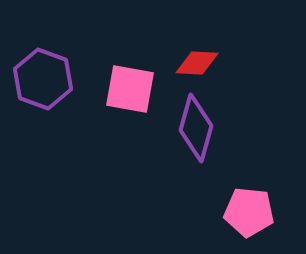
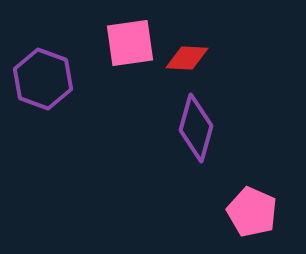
red diamond: moved 10 px left, 5 px up
pink square: moved 46 px up; rotated 18 degrees counterclockwise
pink pentagon: moved 3 px right; rotated 18 degrees clockwise
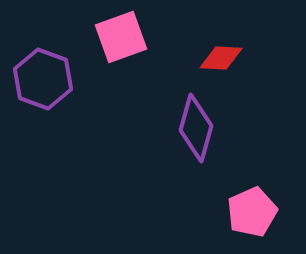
pink square: moved 9 px left, 6 px up; rotated 12 degrees counterclockwise
red diamond: moved 34 px right
pink pentagon: rotated 24 degrees clockwise
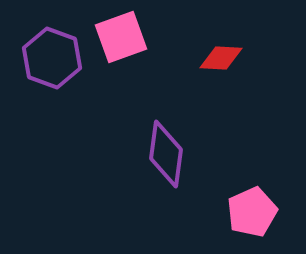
purple hexagon: moved 9 px right, 21 px up
purple diamond: moved 30 px left, 26 px down; rotated 8 degrees counterclockwise
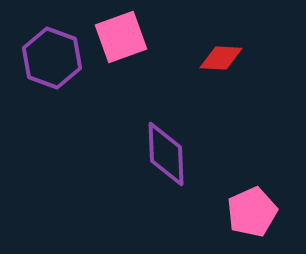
purple diamond: rotated 10 degrees counterclockwise
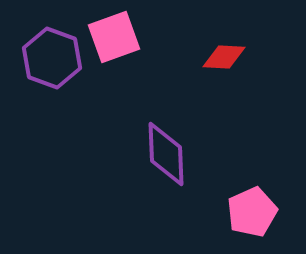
pink square: moved 7 px left
red diamond: moved 3 px right, 1 px up
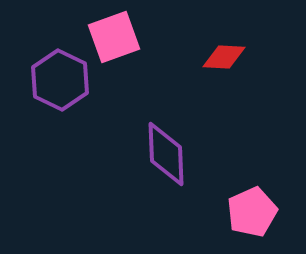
purple hexagon: moved 8 px right, 22 px down; rotated 6 degrees clockwise
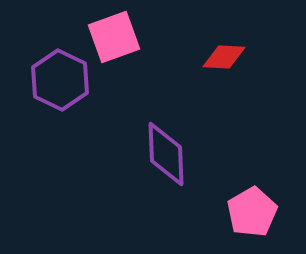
pink pentagon: rotated 6 degrees counterclockwise
